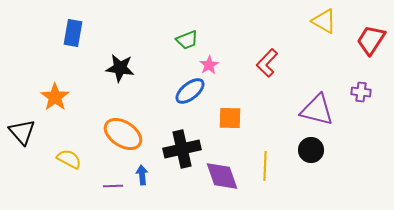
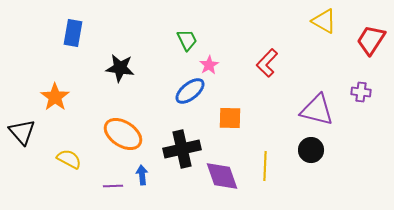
green trapezoid: rotated 95 degrees counterclockwise
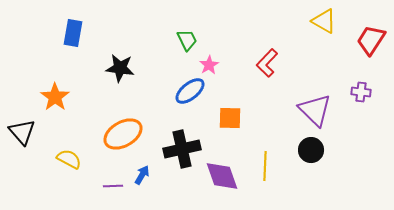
purple triangle: moved 2 px left; rotated 30 degrees clockwise
orange ellipse: rotated 63 degrees counterclockwise
blue arrow: rotated 36 degrees clockwise
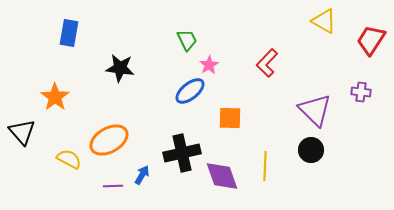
blue rectangle: moved 4 px left
orange ellipse: moved 14 px left, 6 px down
black cross: moved 4 px down
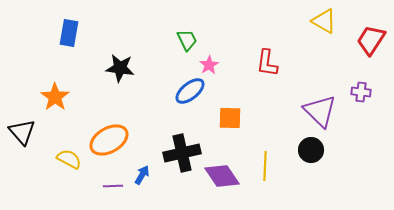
red L-shape: rotated 36 degrees counterclockwise
purple triangle: moved 5 px right, 1 px down
purple diamond: rotated 15 degrees counterclockwise
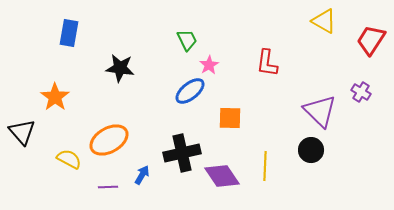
purple cross: rotated 24 degrees clockwise
purple line: moved 5 px left, 1 px down
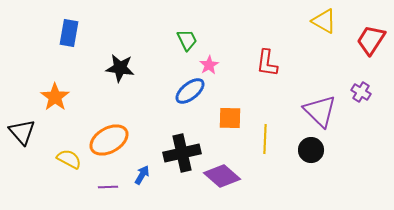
yellow line: moved 27 px up
purple diamond: rotated 15 degrees counterclockwise
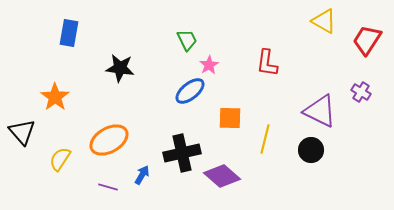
red trapezoid: moved 4 px left
purple triangle: rotated 18 degrees counterclockwise
yellow line: rotated 12 degrees clockwise
yellow semicircle: moved 9 px left; rotated 85 degrees counterclockwise
purple line: rotated 18 degrees clockwise
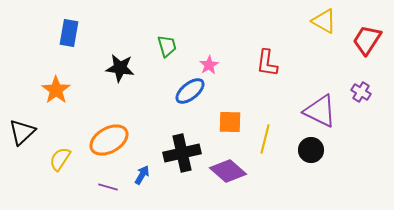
green trapezoid: moved 20 px left, 6 px down; rotated 10 degrees clockwise
orange star: moved 1 px right, 7 px up
orange square: moved 4 px down
black triangle: rotated 28 degrees clockwise
purple diamond: moved 6 px right, 5 px up
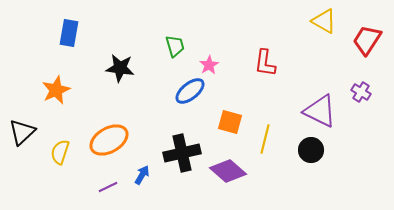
green trapezoid: moved 8 px right
red L-shape: moved 2 px left
orange star: rotated 12 degrees clockwise
orange square: rotated 15 degrees clockwise
yellow semicircle: moved 7 px up; rotated 15 degrees counterclockwise
purple line: rotated 42 degrees counterclockwise
